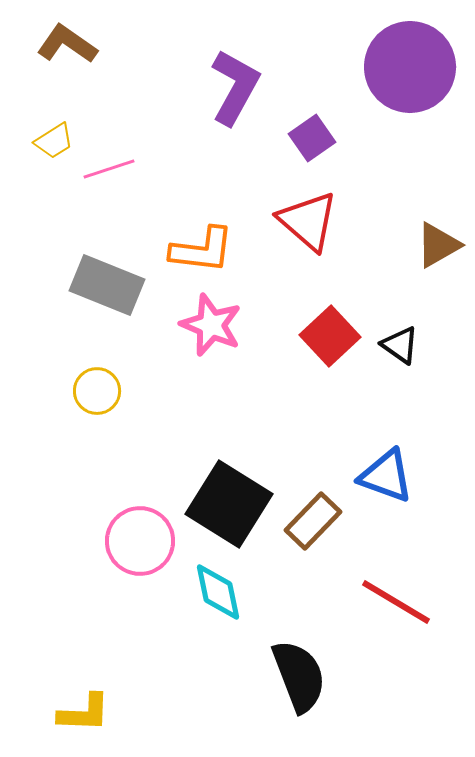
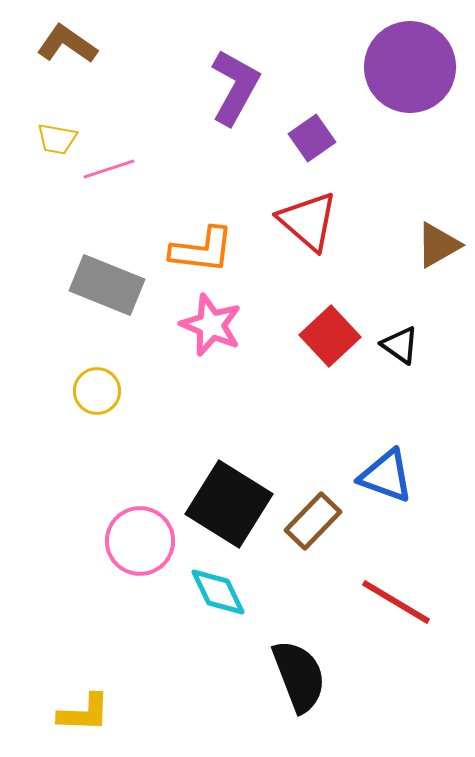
yellow trapezoid: moved 3 px right, 2 px up; rotated 42 degrees clockwise
cyan diamond: rotated 14 degrees counterclockwise
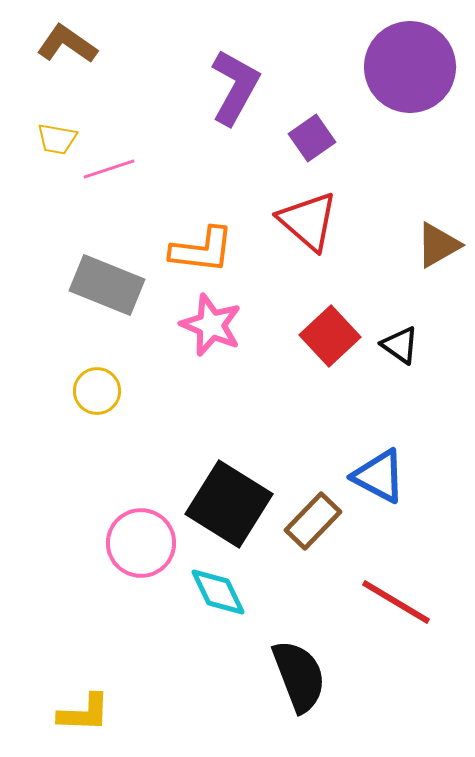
blue triangle: moved 7 px left; rotated 8 degrees clockwise
pink circle: moved 1 px right, 2 px down
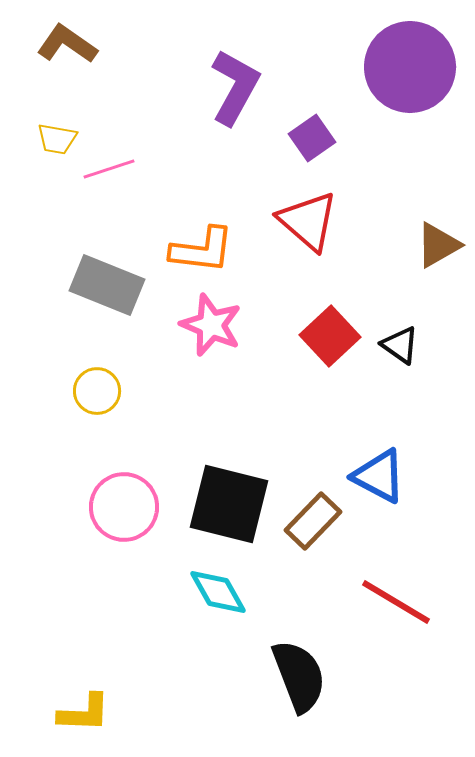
black square: rotated 18 degrees counterclockwise
pink circle: moved 17 px left, 36 px up
cyan diamond: rotated 4 degrees counterclockwise
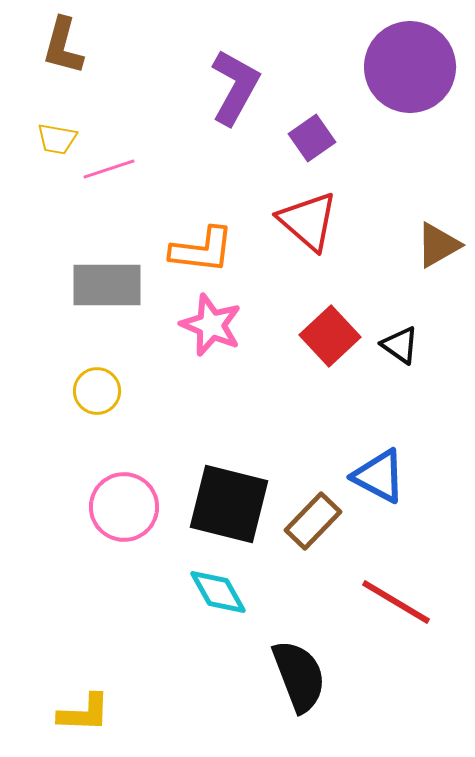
brown L-shape: moved 4 px left, 2 px down; rotated 110 degrees counterclockwise
gray rectangle: rotated 22 degrees counterclockwise
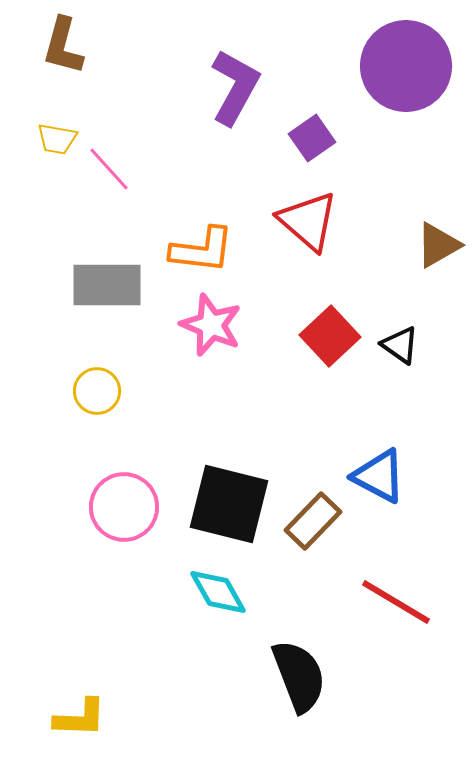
purple circle: moved 4 px left, 1 px up
pink line: rotated 66 degrees clockwise
yellow L-shape: moved 4 px left, 5 px down
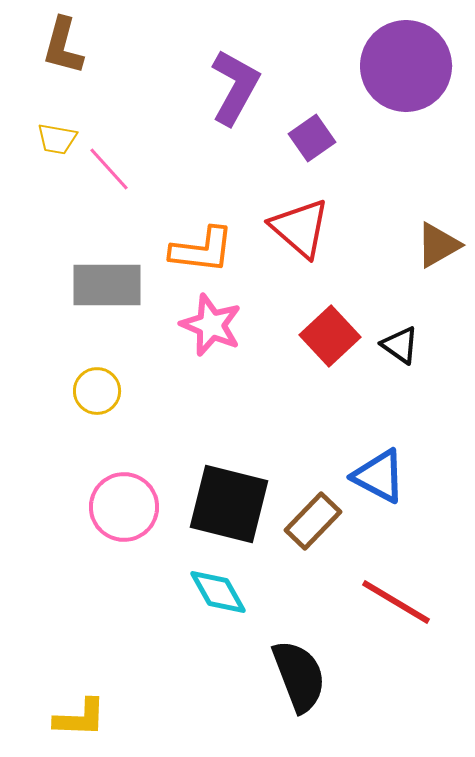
red triangle: moved 8 px left, 7 px down
